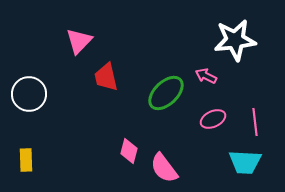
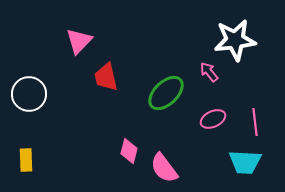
pink arrow: moved 3 px right, 4 px up; rotated 25 degrees clockwise
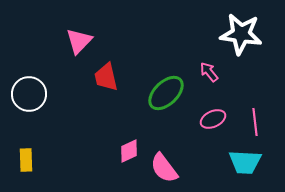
white star: moved 6 px right, 6 px up; rotated 15 degrees clockwise
pink diamond: rotated 50 degrees clockwise
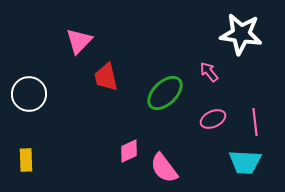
green ellipse: moved 1 px left
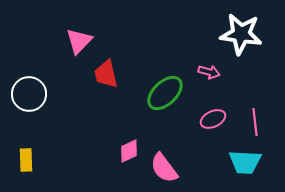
pink arrow: rotated 145 degrees clockwise
red trapezoid: moved 3 px up
